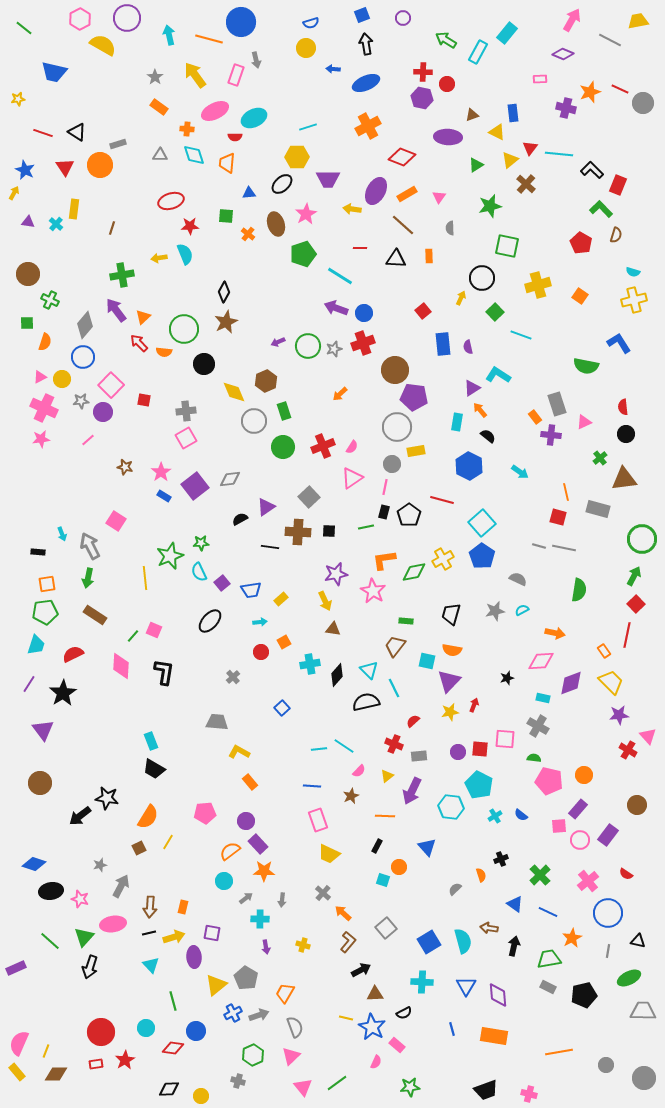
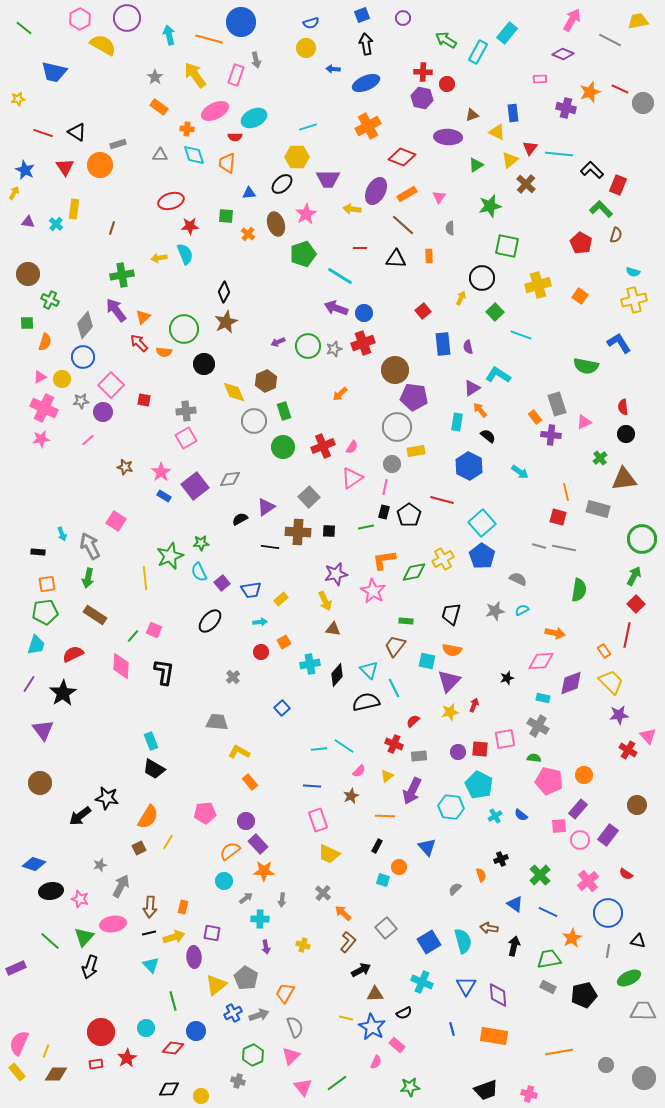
pink square at (505, 739): rotated 15 degrees counterclockwise
cyan cross at (422, 982): rotated 20 degrees clockwise
red star at (125, 1060): moved 2 px right, 2 px up
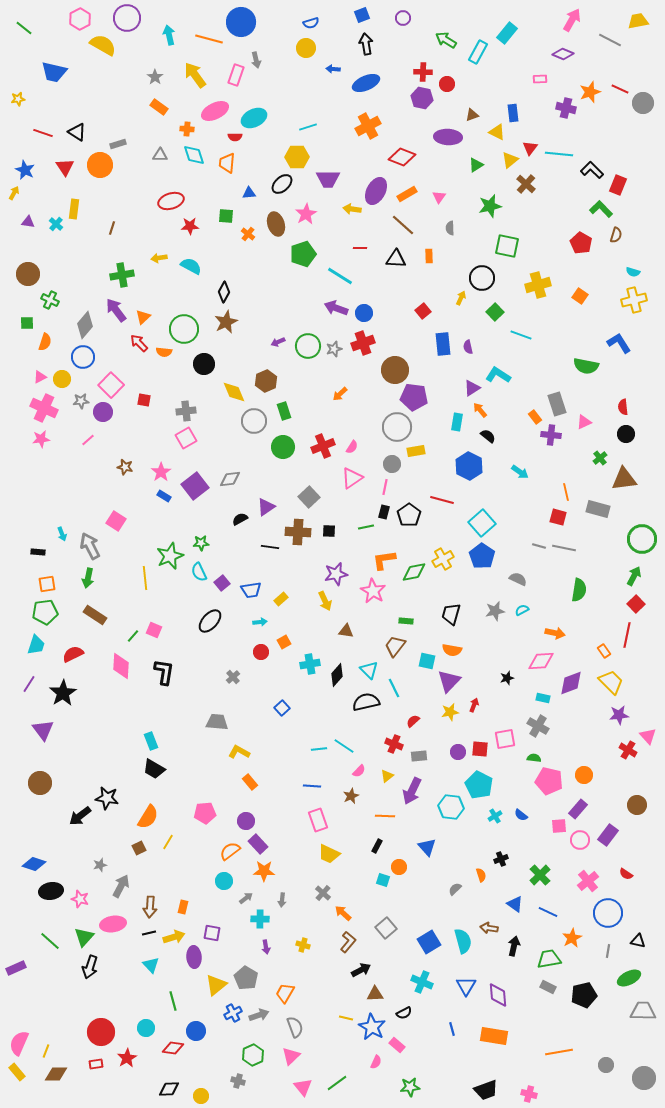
cyan semicircle at (185, 254): moved 6 px right, 12 px down; rotated 40 degrees counterclockwise
brown triangle at (333, 629): moved 13 px right, 2 px down
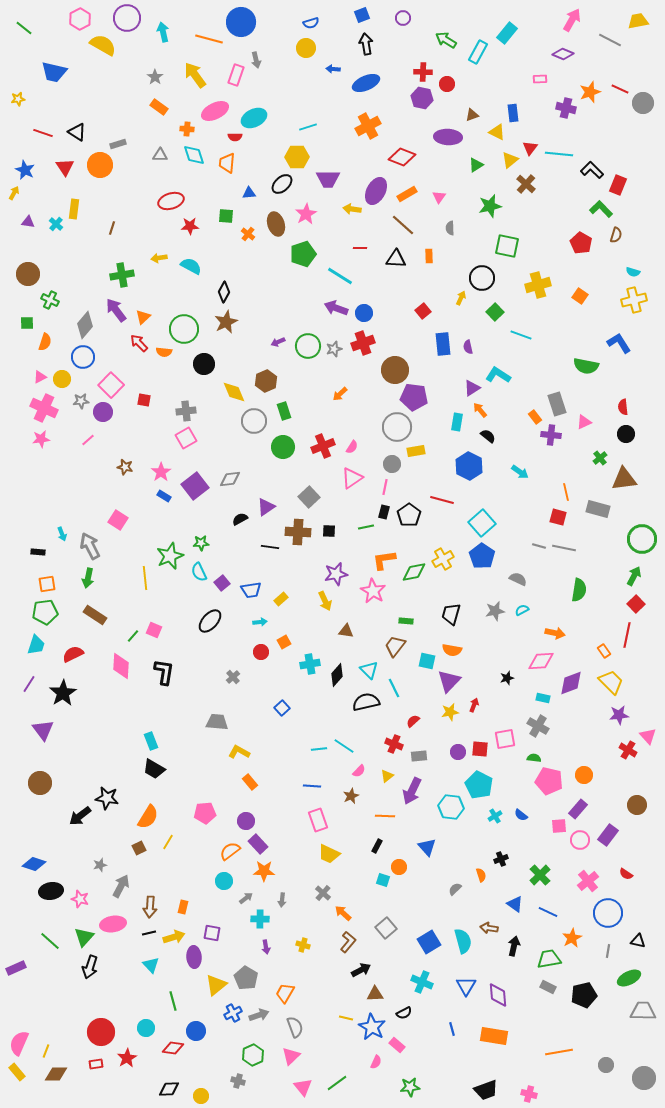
cyan arrow at (169, 35): moved 6 px left, 3 px up
pink square at (116, 521): moved 2 px right, 1 px up
